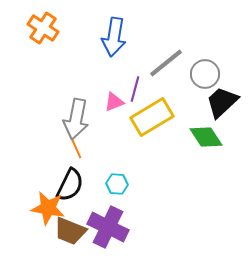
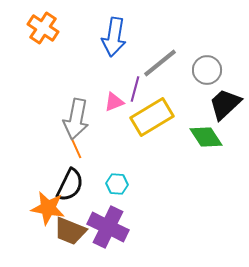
gray line: moved 6 px left
gray circle: moved 2 px right, 4 px up
black trapezoid: moved 3 px right, 2 px down
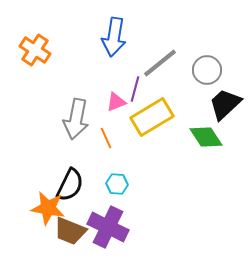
orange cross: moved 8 px left, 22 px down
pink triangle: moved 2 px right
orange line: moved 30 px right, 10 px up
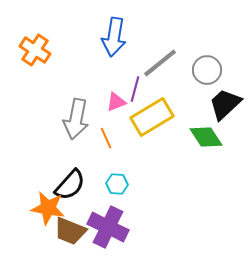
black semicircle: rotated 16 degrees clockwise
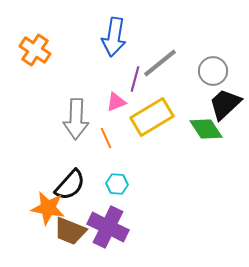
gray circle: moved 6 px right, 1 px down
purple line: moved 10 px up
gray arrow: rotated 9 degrees counterclockwise
green diamond: moved 8 px up
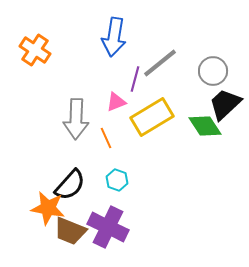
green diamond: moved 1 px left, 3 px up
cyan hexagon: moved 4 px up; rotated 15 degrees clockwise
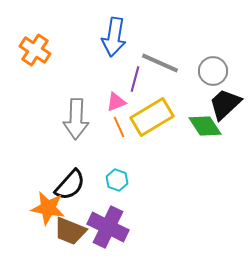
gray line: rotated 63 degrees clockwise
orange line: moved 13 px right, 11 px up
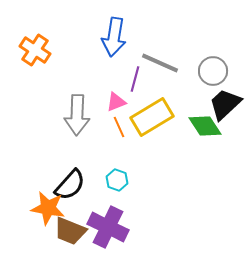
gray arrow: moved 1 px right, 4 px up
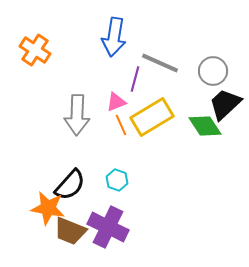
orange line: moved 2 px right, 2 px up
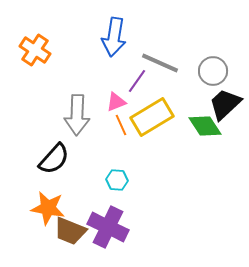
purple line: moved 2 px right, 2 px down; rotated 20 degrees clockwise
cyan hexagon: rotated 15 degrees counterclockwise
black semicircle: moved 16 px left, 26 px up
